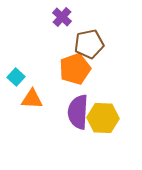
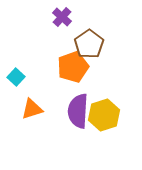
brown pentagon: rotated 24 degrees counterclockwise
orange pentagon: moved 2 px left, 2 px up
orange triangle: moved 10 px down; rotated 20 degrees counterclockwise
purple semicircle: moved 1 px up
yellow hexagon: moved 1 px right, 3 px up; rotated 20 degrees counterclockwise
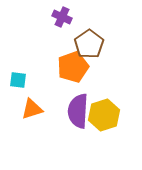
purple cross: rotated 18 degrees counterclockwise
cyan square: moved 2 px right, 3 px down; rotated 36 degrees counterclockwise
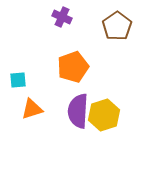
brown pentagon: moved 28 px right, 18 px up
cyan square: rotated 12 degrees counterclockwise
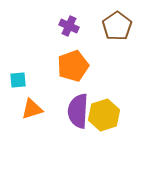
purple cross: moved 7 px right, 9 px down
orange pentagon: moved 1 px up
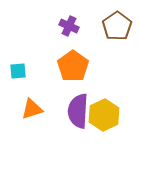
orange pentagon: rotated 16 degrees counterclockwise
cyan square: moved 9 px up
yellow hexagon: rotated 8 degrees counterclockwise
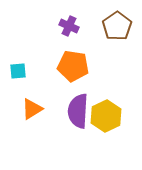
orange pentagon: rotated 28 degrees counterclockwise
orange triangle: rotated 15 degrees counterclockwise
yellow hexagon: moved 2 px right, 1 px down
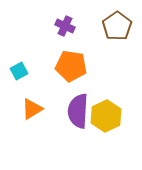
purple cross: moved 4 px left
orange pentagon: moved 2 px left
cyan square: moved 1 px right; rotated 24 degrees counterclockwise
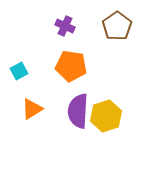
yellow hexagon: rotated 8 degrees clockwise
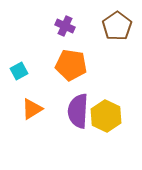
orange pentagon: moved 1 px up
yellow hexagon: rotated 16 degrees counterclockwise
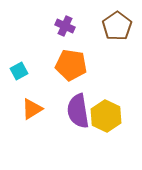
purple semicircle: rotated 12 degrees counterclockwise
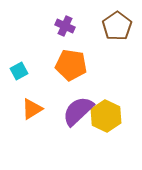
purple semicircle: rotated 56 degrees clockwise
